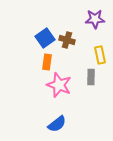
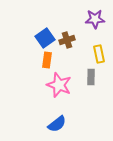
brown cross: rotated 35 degrees counterclockwise
yellow rectangle: moved 1 px left, 1 px up
orange rectangle: moved 2 px up
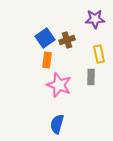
blue semicircle: rotated 144 degrees clockwise
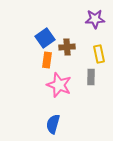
brown cross: moved 7 px down; rotated 14 degrees clockwise
blue semicircle: moved 4 px left
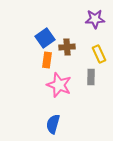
yellow rectangle: rotated 12 degrees counterclockwise
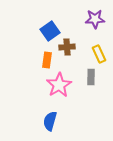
blue square: moved 5 px right, 7 px up
pink star: rotated 20 degrees clockwise
blue semicircle: moved 3 px left, 3 px up
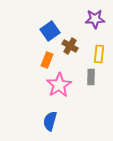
brown cross: moved 3 px right, 1 px up; rotated 35 degrees clockwise
yellow rectangle: rotated 30 degrees clockwise
orange rectangle: rotated 14 degrees clockwise
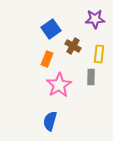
blue square: moved 1 px right, 2 px up
brown cross: moved 3 px right
orange rectangle: moved 1 px up
